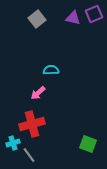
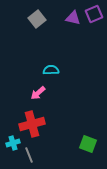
gray line: rotated 14 degrees clockwise
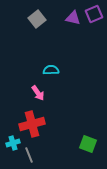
pink arrow: rotated 84 degrees counterclockwise
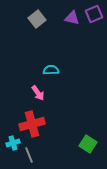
purple triangle: moved 1 px left
green square: rotated 12 degrees clockwise
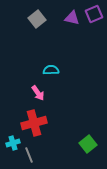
red cross: moved 2 px right, 1 px up
green square: rotated 18 degrees clockwise
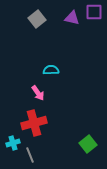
purple square: moved 2 px up; rotated 24 degrees clockwise
gray line: moved 1 px right
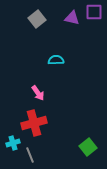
cyan semicircle: moved 5 px right, 10 px up
green square: moved 3 px down
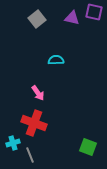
purple square: rotated 12 degrees clockwise
red cross: rotated 35 degrees clockwise
green square: rotated 30 degrees counterclockwise
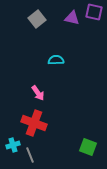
cyan cross: moved 2 px down
